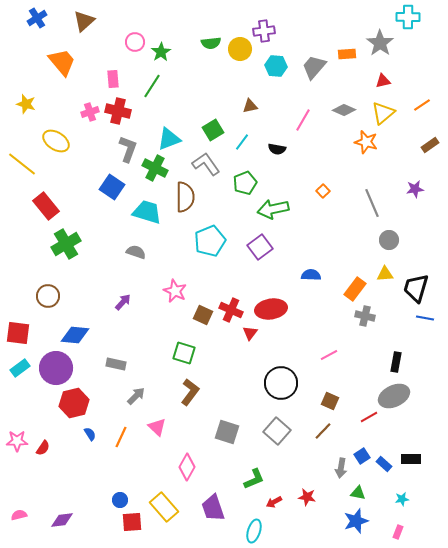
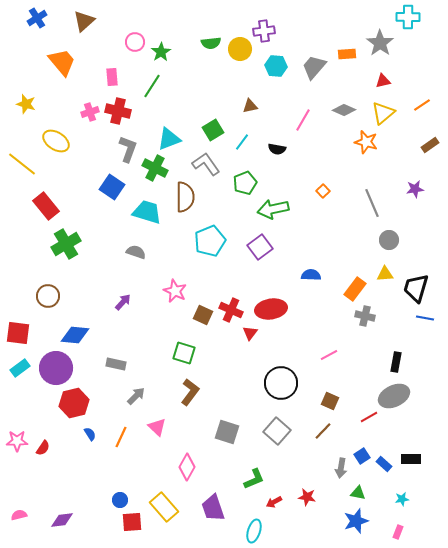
pink rectangle at (113, 79): moved 1 px left, 2 px up
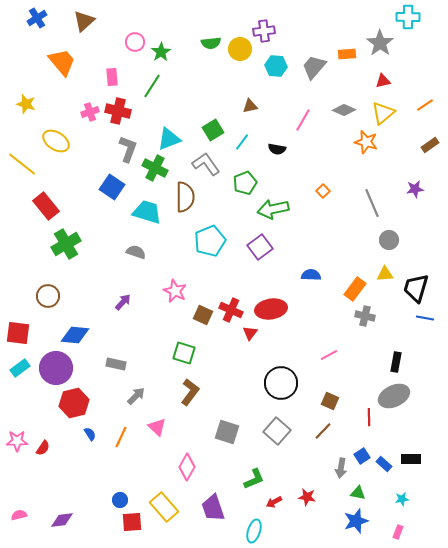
orange line at (422, 105): moved 3 px right
red line at (369, 417): rotated 60 degrees counterclockwise
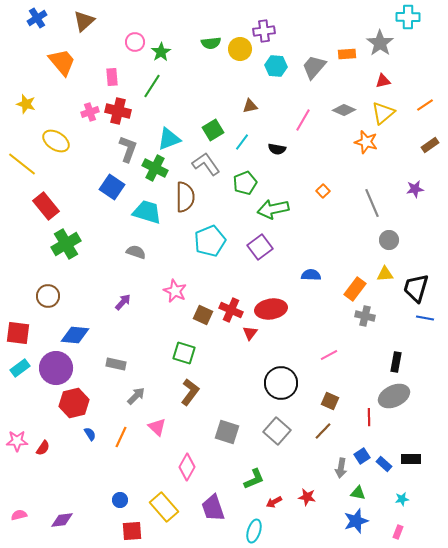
red square at (132, 522): moved 9 px down
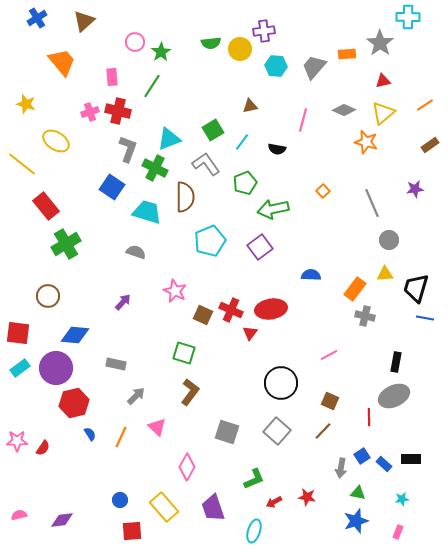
pink line at (303, 120): rotated 15 degrees counterclockwise
